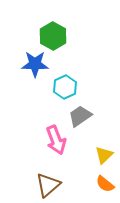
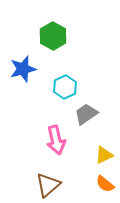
blue star: moved 12 px left, 5 px down; rotated 16 degrees counterclockwise
gray trapezoid: moved 6 px right, 2 px up
pink arrow: rotated 8 degrees clockwise
yellow triangle: rotated 18 degrees clockwise
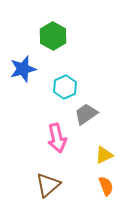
pink arrow: moved 1 px right, 2 px up
orange semicircle: moved 1 px right, 2 px down; rotated 150 degrees counterclockwise
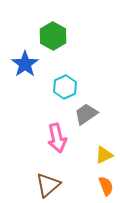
blue star: moved 2 px right, 5 px up; rotated 20 degrees counterclockwise
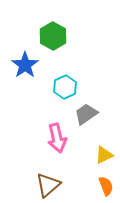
blue star: moved 1 px down
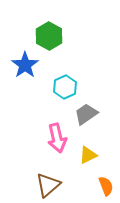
green hexagon: moved 4 px left
yellow triangle: moved 16 px left
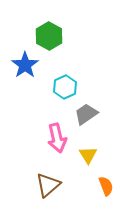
yellow triangle: rotated 36 degrees counterclockwise
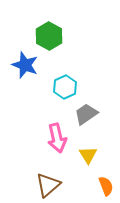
blue star: rotated 16 degrees counterclockwise
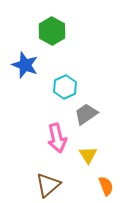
green hexagon: moved 3 px right, 5 px up
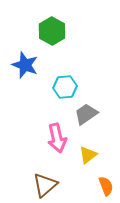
cyan hexagon: rotated 20 degrees clockwise
yellow triangle: rotated 24 degrees clockwise
brown triangle: moved 3 px left
